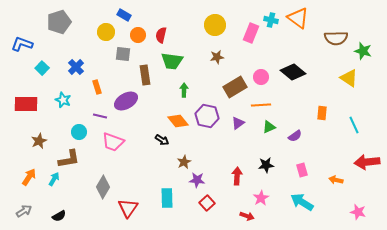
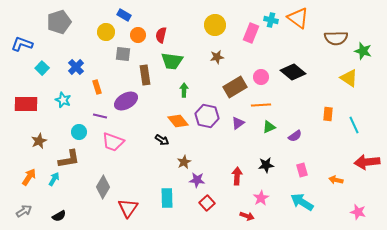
orange rectangle at (322, 113): moved 6 px right, 1 px down
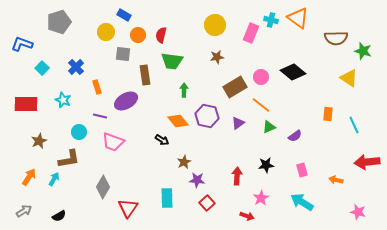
orange line at (261, 105): rotated 42 degrees clockwise
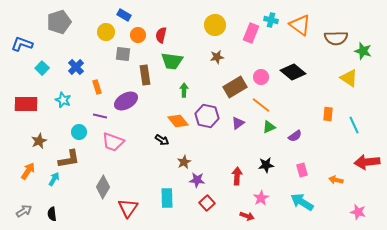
orange triangle at (298, 18): moved 2 px right, 7 px down
orange arrow at (29, 177): moved 1 px left, 6 px up
black semicircle at (59, 216): moved 7 px left, 2 px up; rotated 112 degrees clockwise
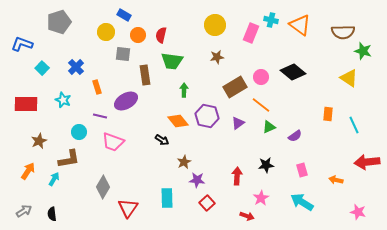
brown semicircle at (336, 38): moved 7 px right, 6 px up
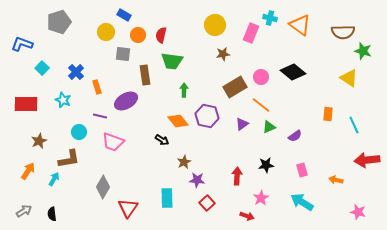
cyan cross at (271, 20): moved 1 px left, 2 px up
brown star at (217, 57): moved 6 px right, 3 px up
blue cross at (76, 67): moved 5 px down
purple triangle at (238, 123): moved 4 px right, 1 px down
red arrow at (367, 162): moved 2 px up
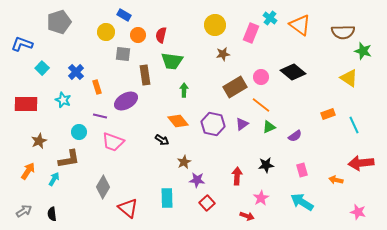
cyan cross at (270, 18): rotated 24 degrees clockwise
orange rectangle at (328, 114): rotated 64 degrees clockwise
purple hexagon at (207, 116): moved 6 px right, 8 px down
red arrow at (367, 160): moved 6 px left, 3 px down
red triangle at (128, 208): rotated 25 degrees counterclockwise
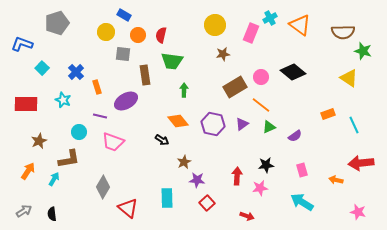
cyan cross at (270, 18): rotated 24 degrees clockwise
gray pentagon at (59, 22): moved 2 px left, 1 px down
pink star at (261, 198): moved 1 px left, 10 px up; rotated 21 degrees clockwise
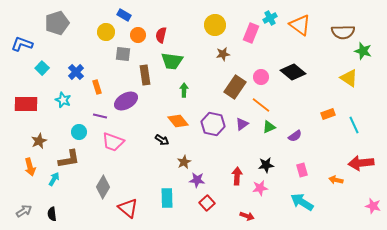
brown rectangle at (235, 87): rotated 25 degrees counterclockwise
orange arrow at (28, 171): moved 2 px right, 4 px up; rotated 132 degrees clockwise
pink star at (358, 212): moved 15 px right, 6 px up
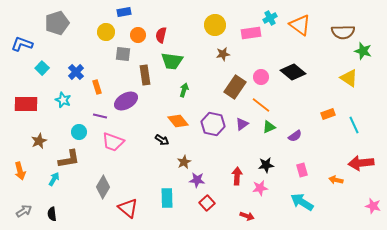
blue rectangle at (124, 15): moved 3 px up; rotated 40 degrees counterclockwise
pink rectangle at (251, 33): rotated 60 degrees clockwise
green arrow at (184, 90): rotated 16 degrees clockwise
orange arrow at (30, 167): moved 10 px left, 4 px down
